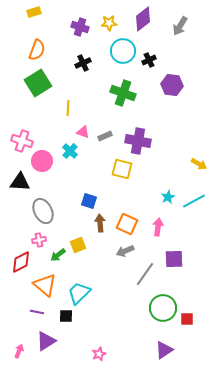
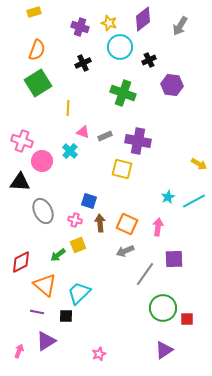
yellow star at (109, 23): rotated 21 degrees clockwise
cyan circle at (123, 51): moved 3 px left, 4 px up
pink cross at (39, 240): moved 36 px right, 20 px up; rotated 24 degrees clockwise
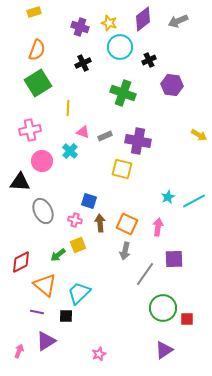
gray arrow at (180, 26): moved 2 px left, 5 px up; rotated 36 degrees clockwise
pink cross at (22, 141): moved 8 px right, 11 px up; rotated 30 degrees counterclockwise
yellow arrow at (199, 164): moved 29 px up
gray arrow at (125, 251): rotated 54 degrees counterclockwise
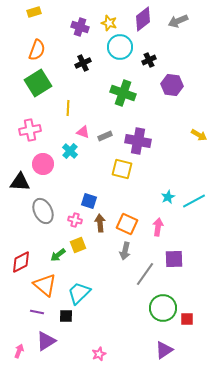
pink circle at (42, 161): moved 1 px right, 3 px down
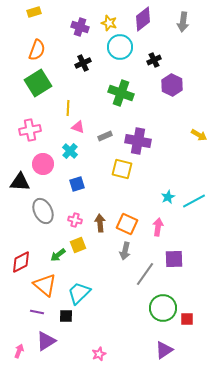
gray arrow at (178, 21): moved 5 px right, 1 px down; rotated 60 degrees counterclockwise
black cross at (149, 60): moved 5 px right
purple hexagon at (172, 85): rotated 20 degrees clockwise
green cross at (123, 93): moved 2 px left
pink triangle at (83, 132): moved 5 px left, 5 px up
blue square at (89, 201): moved 12 px left, 17 px up; rotated 35 degrees counterclockwise
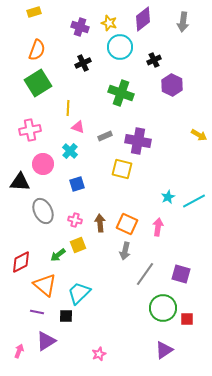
purple square at (174, 259): moved 7 px right, 15 px down; rotated 18 degrees clockwise
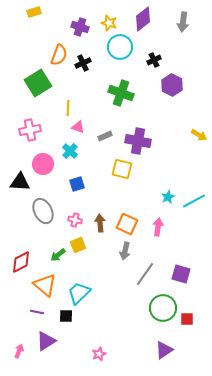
orange semicircle at (37, 50): moved 22 px right, 5 px down
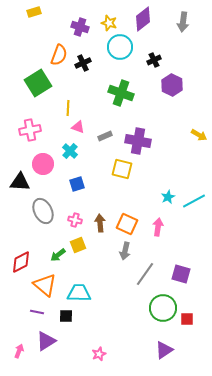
cyan trapezoid at (79, 293): rotated 45 degrees clockwise
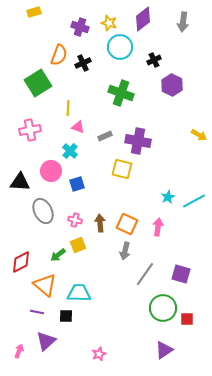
pink circle at (43, 164): moved 8 px right, 7 px down
purple triangle at (46, 341): rotated 10 degrees counterclockwise
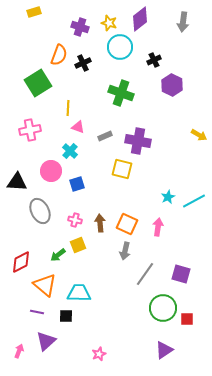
purple diamond at (143, 19): moved 3 px left
black triangle at (20, 182): moved 3 px left
gray ellipse at (43, 211): moved 3 px left
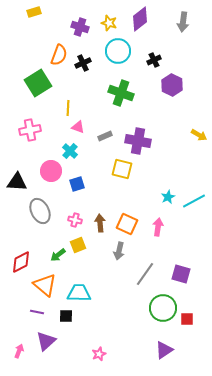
cyan circle at (120, 47): moved 2 px left, 4 px down
gray arrow at (125, 251): moved 6 px left
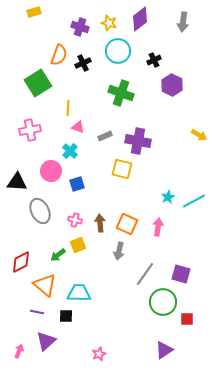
green circle at (163, 308): moved 6 px up
